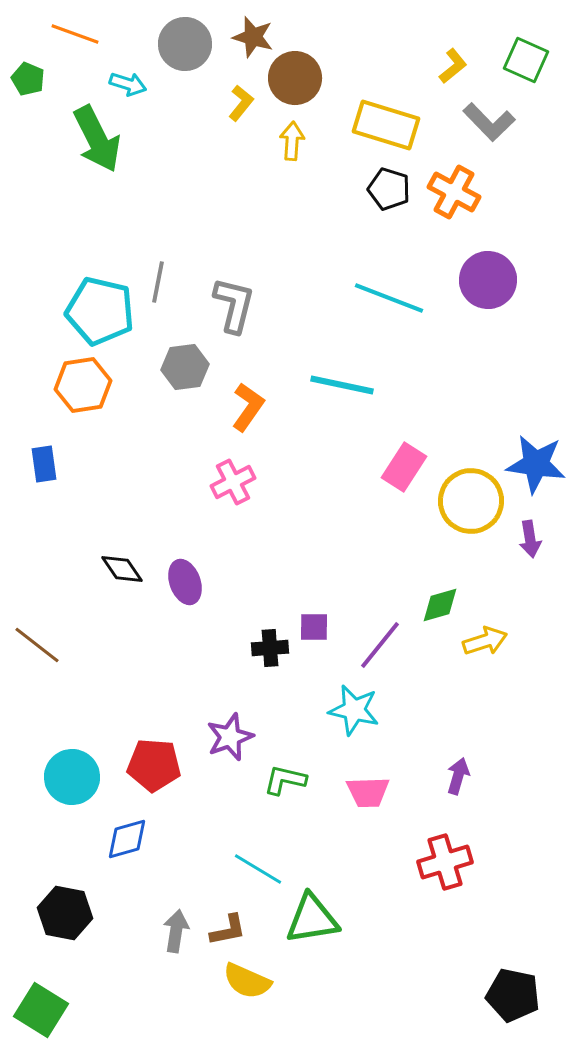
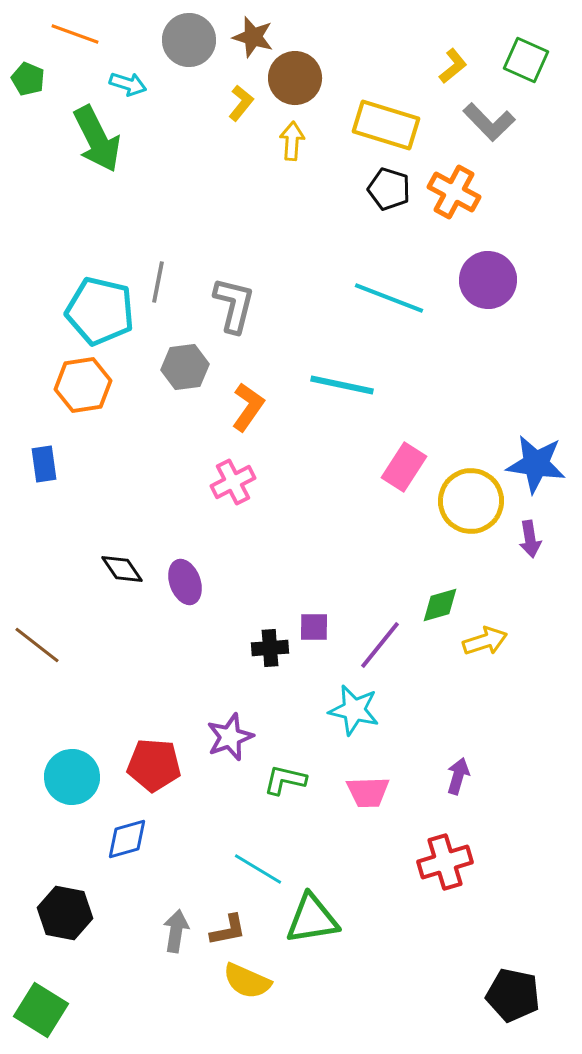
gray circle at (185, 44): moved 4 px right, 4 px up
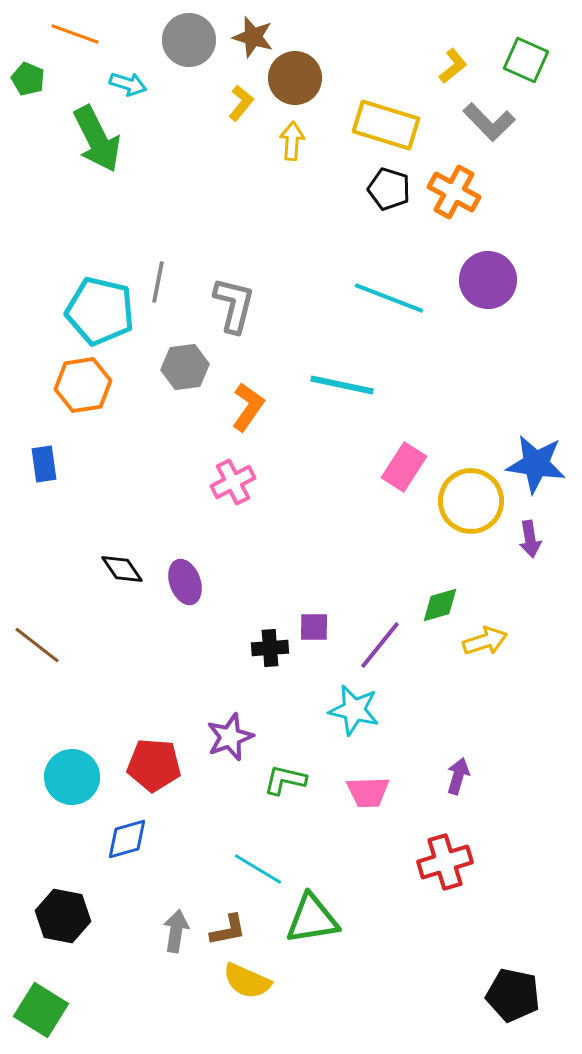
black hexagon at (65, 913): moved 2 px left, 3 px down
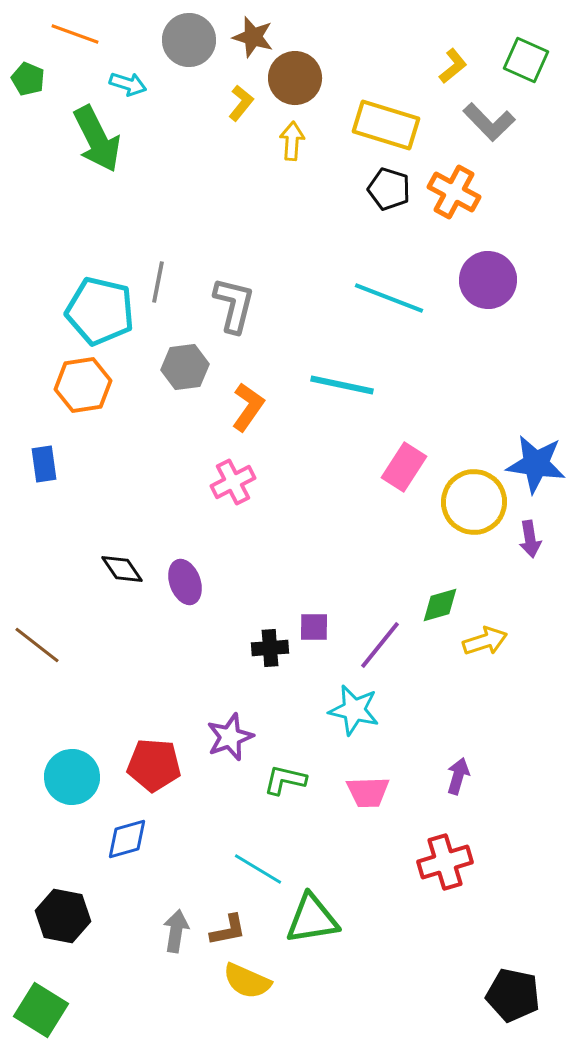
yellow circle at (471, 501): moved 3 px right, 1 px down
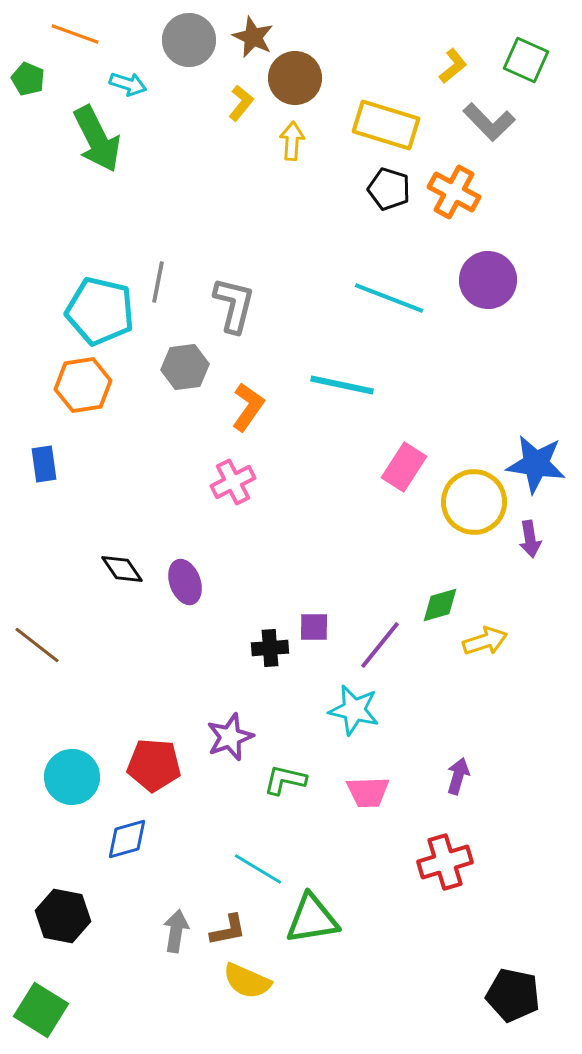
brown star at (253, 37): rotated 9 degrees clockwise
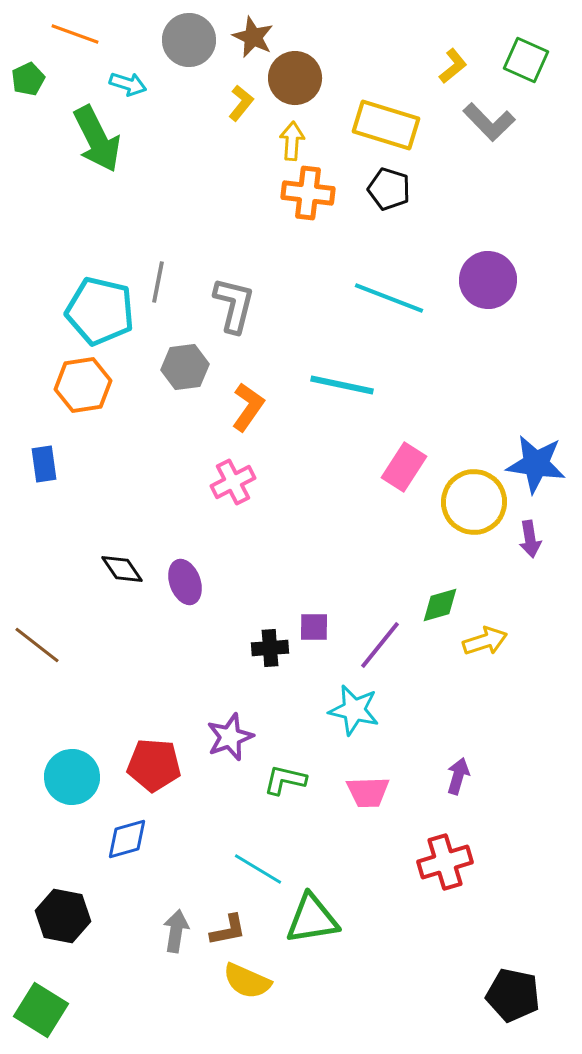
green pentagon at (28, 79): rotated 24 degrees clockwise
orange cross at (454, 192): moved 146 px left, 1 px down; rotated 21 degrees counterclockwise
